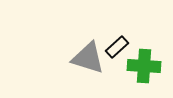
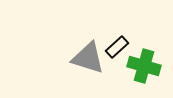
green cross: rotated 12 degrees clockwise
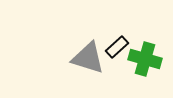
green cross: moved 1 px right, 7 px up
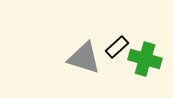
gray triangle: moved 4 px left
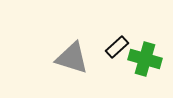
gray triangle: moved 12 px left
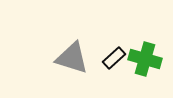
black rectangle: moved 3 px left, 11 px down
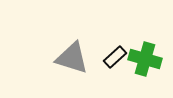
black rectangle: moved 1 px right, 1 px up
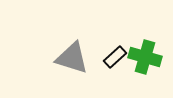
green cross: moved 2 px up
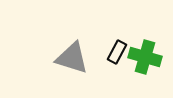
black rectangle: moved 2 px right, 5 px up; rotated 20 degrees counterclockwise
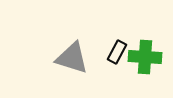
green cross: rotated 12 degrees counterclockwise
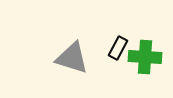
black rectangle: moved 1 px right, 4 px up
